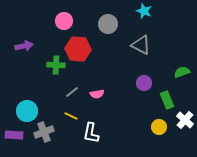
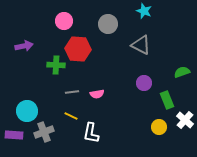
gray line: rotated 32 degrees clockwise
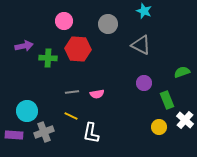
green cross: moved 8 px left, 7 px up
